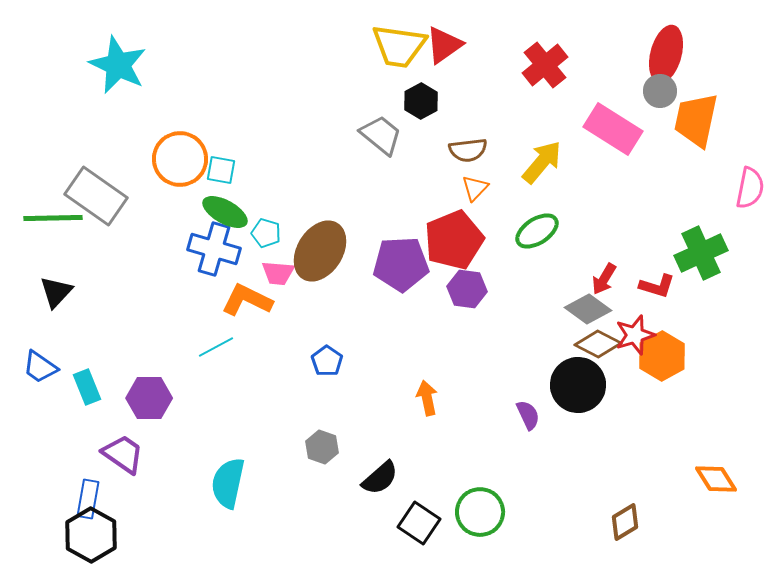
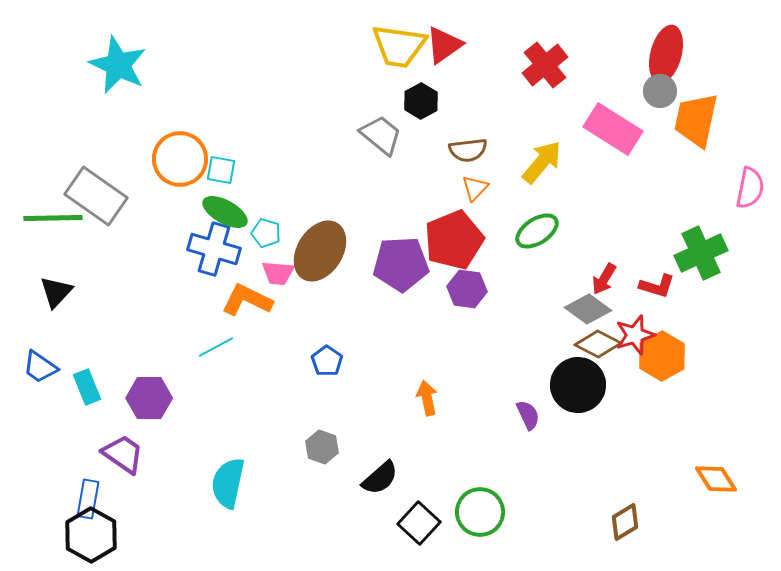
black square at (419, 523): rotated 9 degrees clockwise
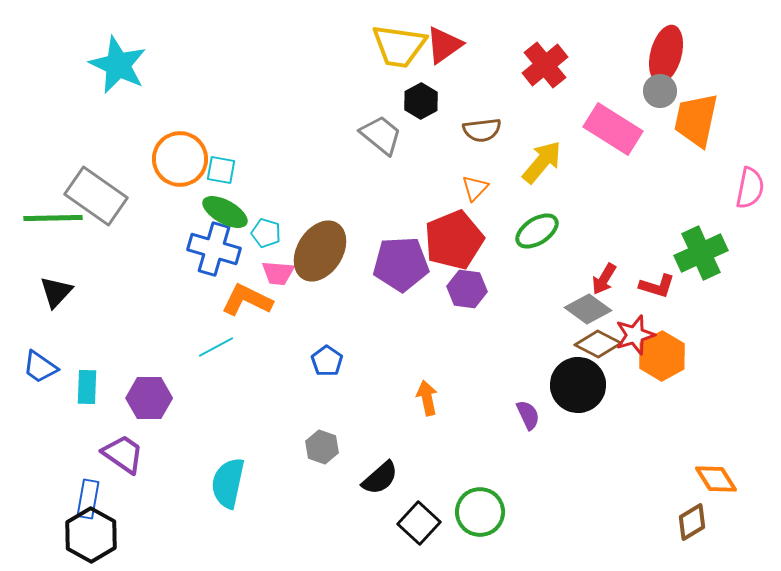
brown semicircle at (468, 150): moved 14 px right, 20 px up
cyan rectangle at (87, 387): rotated 24 degrees clockwise
brown diamond at (625, 522): moved 67 px right
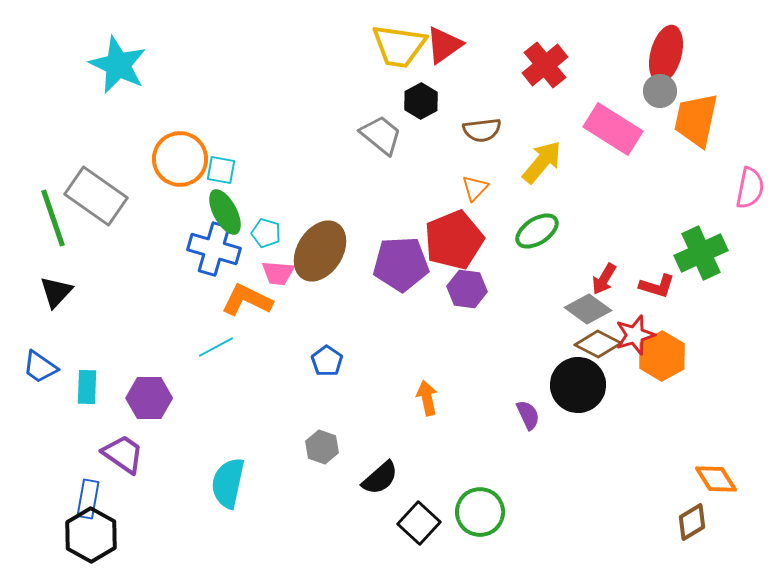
green ellipse at (225, 212): rotated 33 degrees clockwise
green line at (53, 218): rotated 72 degrees clockwise
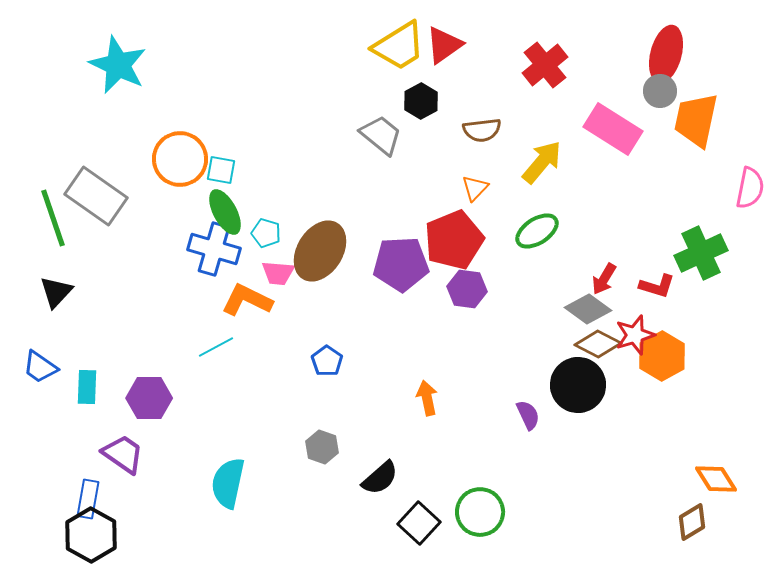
yellow trapezoid at (399, 46): rotated 40 degrees counterclockwise
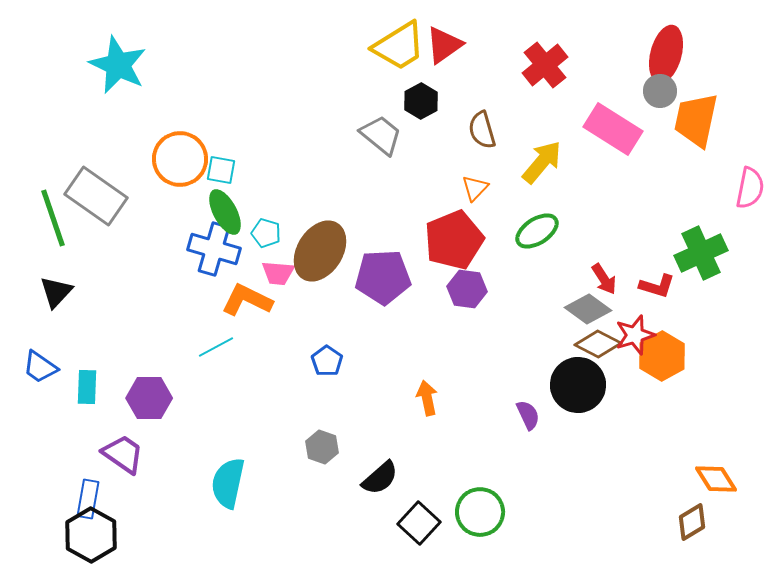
brown semicircle at (482, 130): rotated 81 degrees clockwise
purple pentagon at (401, 264): moved 18 px left, 13 px down
red arrow at (604, 279): rotated 64 degrees counterclockwise
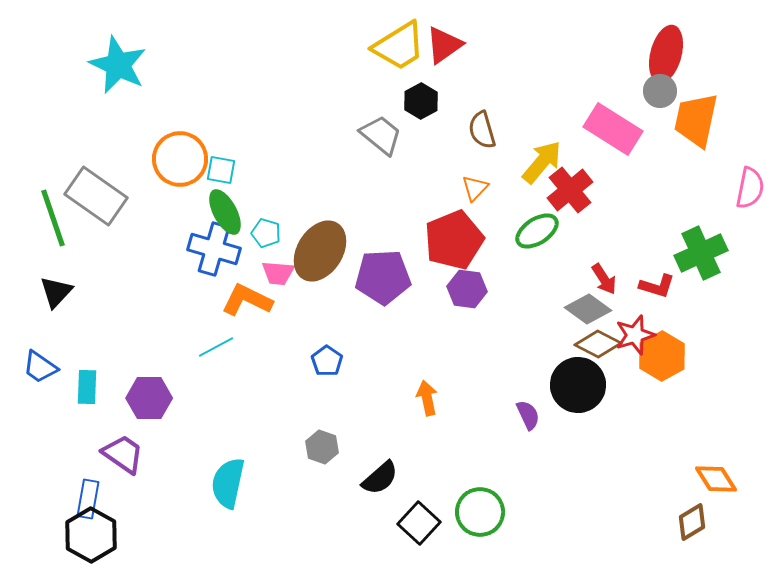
red cross at (545, 65): moved 25 px right, 125 px down
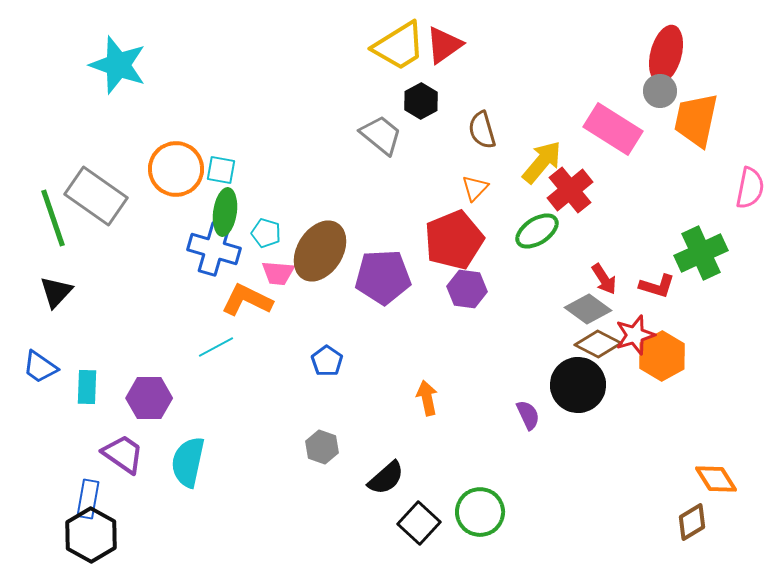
cyan star at (118, 65): rotated 6 degrees counterclockwise
orange circle at (180, 159): moved 4 px left, 10 px down
green ellipse at (225, 212): rotated 36 degrees clockwise
black semicircle at (380, 478): moved 6 px right
cyan semicircle at (228, 483): moved 40 px left, 21 px up
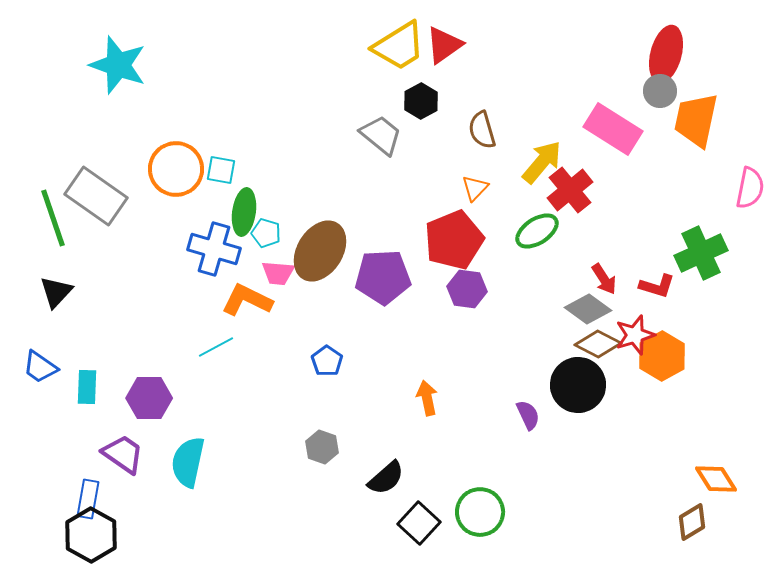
green ellipse at (225, 212): moved 19 px right
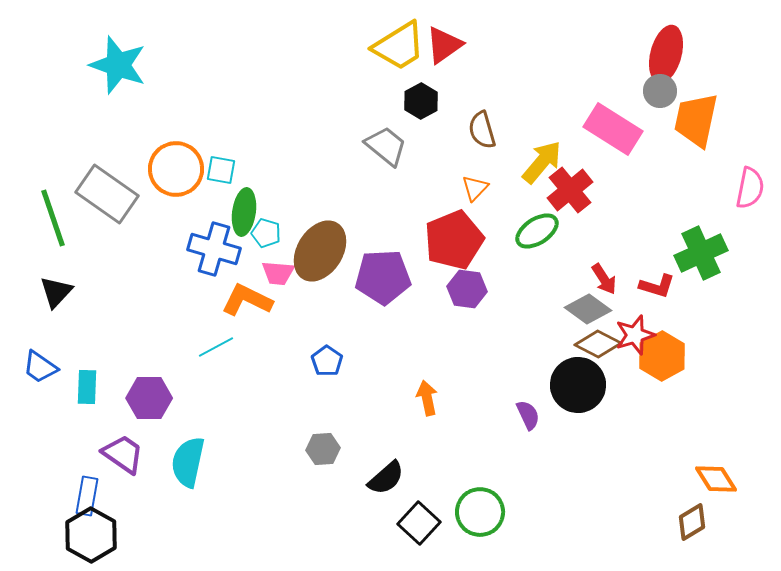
gray trapezoid at (381, 135): moved 5 px right, 11 px down
gray rectangle at (96, 196): moved 11 px right, 2 px up
gray hexagon at (322, 447): moved 1 px right, 2 px down; rotated 24 degrees counterclockwise
blue rectangle at (88, 499): moved 1 px left, 3 px up
